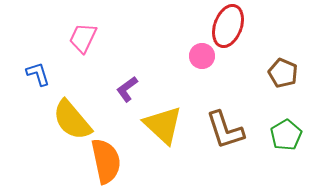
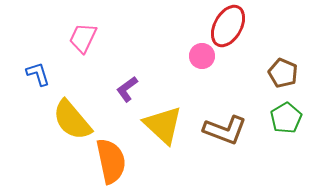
red ellipse: rotated 9 degrees clockwise
brown L-shape: rotated 51 degrees counterclockwise
green pentagon: moved 17 px up
orange semicircle: moved 5 px right
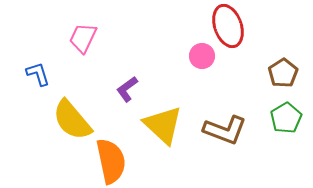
red ellipse: rotated 48 degrees counterclockwise
brown pentagon: rotated 16 degrees clockwise
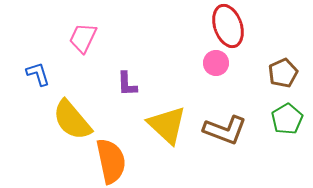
pink circle: moved 14 px right, 7 px down
brown pentagon: rotated 8 degrees clockwise
purple L-shape: moved 5 px up; rotated 56 degrees counterclockwise
green pentagon: moved 1 px right, 1 px down
yellow triangle: moved 4 px right
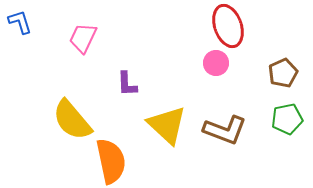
blue L-shape: moved 18 px left, 52 px up
green pentagon: rotated 20 degrees clockwise
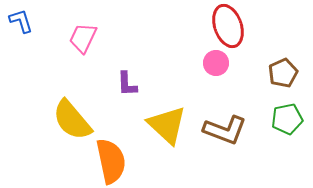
blue L-shape: moved 1 px right, 1 px up
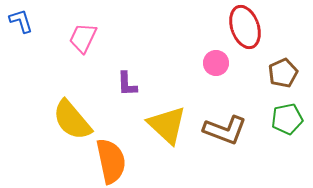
red ellipse: moved 17 px right, 1 px down
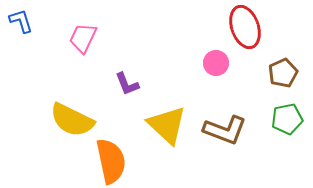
purple L-shape: rotated 20 degrees counterclockwise
yellow semicircle: rotated 24 degrees counterclockwise
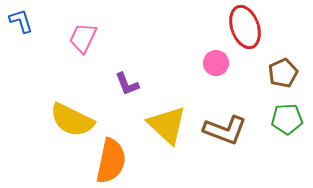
green pentagon: rotated 8 degrees clockwise
orange semicircle: rotated 24 degrees clockwise
